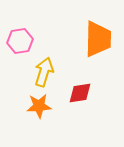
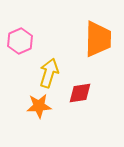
pink hexagon: rotated 15 degrees counterclockwise
yellow arrow: moved 5 px right, 1 px down
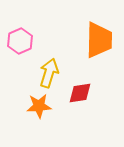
orange trapezoid: moved 1 px right, 1 px down
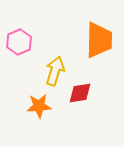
pink hexagon: moved 1 px left, 1 px down
yellow arrow: moved 6 px right, 2 px up
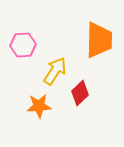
pink hexagon: moved 4 px right, 3 px down; rotated 20 degrees clockwise
yellow arrow: rotated 16 degrees clockwise
red diamond: rotated 35 degrees counterclockwise
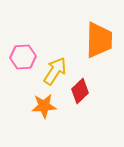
pink hexagon: moved 12 px down
red diamond: moved 2 px up
orange star: moved 5 px right
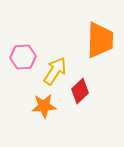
orange trapezoid: moved 1 px right
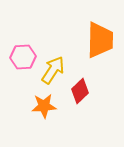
yellow arrow: moved 2 px left, 1 px up
